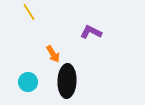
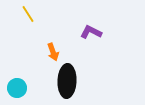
yellow line: moved 1 px left, 2 px down
orange arrow: moved 2 px up; rotated 12 degrees clockwise
cyan circle: moved 11 px left, 6 px down
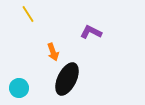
black ellipse: moved 2 px up; rotated 24 degrees clockwise
cyan circle: moved 2 px right
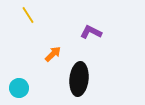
yellow line: moved 1 px down
orange arrow: moved 2 px down; rotated 114 degrees counterclockwise
black ellipse: moved 12 px right; rotated 20 degrees counterclockwise
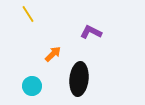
yellow line: moved 1 px up
cyan circle: moved 13 px right, 2 px up
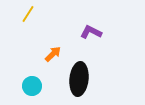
yellow line: rotated 66 degrees clockwise
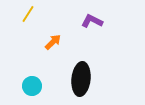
purple L-shape: moved 1 px right, 11 px up
orange arrow: moved 12 px up
black ellipse: moved 2 px right
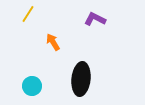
purple L-shape: moved 3 px right, 2 px up
orange arrow: rotated 78 degrees counterclockwise
